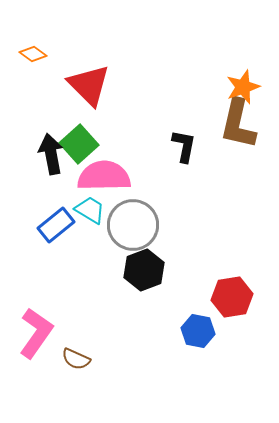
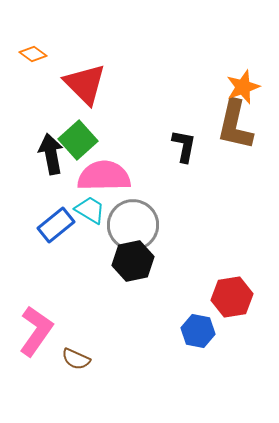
red triangle: moved 4 px left, 1 px up
brown L-shape: moved 3 px left, 1 px down
green square: moved 1 px left, 4 px up
black hexagon: moved 11 px left, 9 px up; rotated 9 degrees clockwise
pink L-shape: moved 2 px up
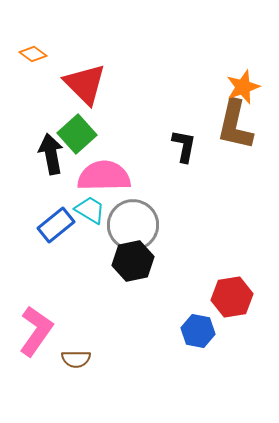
green square: moved 1 px left, 6 px up
brown semicircle: rotated 24 degrees counterclockwise
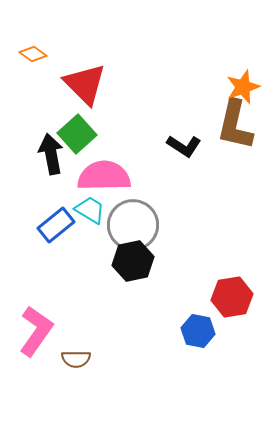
black L-shape: rotated 112 degrees clockwise
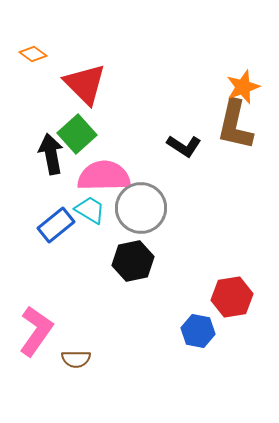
gray circle: moved 8 px right, 17 px up
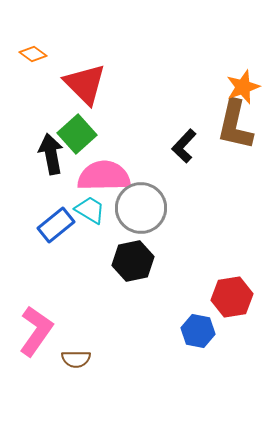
black L-shape: rotated 100 degrees clockwise
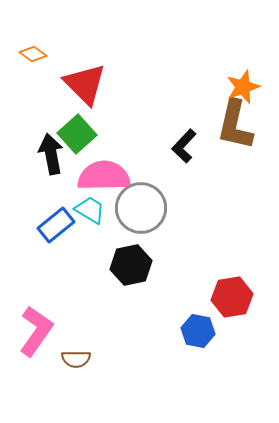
black hexagon: moved 2 px left, 4 px down
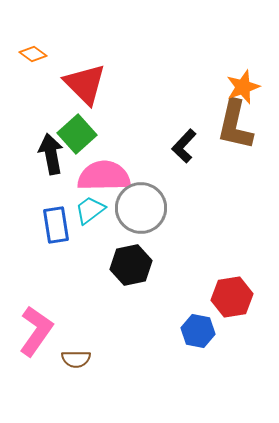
cyan trapezoid: rotated 68 degrees counterclockwise
blue rectangle: rotated 60 degrees counterclockwise
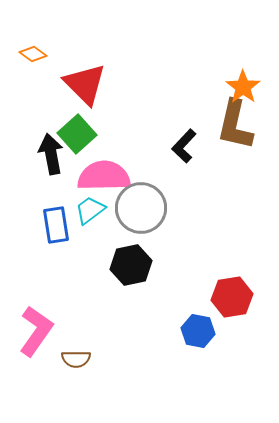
orange star: rotated 16 degrees counterclockwise
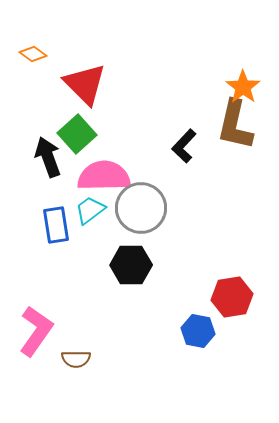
black arrow: moved 3 px left, 3 px down; rotated 9 degrees counterclockwise
black hexagon: rotated 12 degrees clockwise
